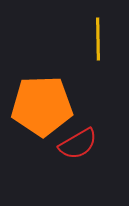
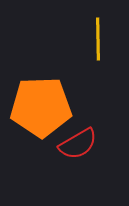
orange pentagon: moved 1 px left, 1 px down
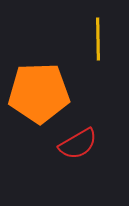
orange pentagon: moved 2 px left, 14 px up
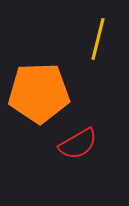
yellow line: rotated 15 degrees clockwise
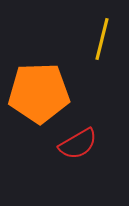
yellow line: moved 4 px right
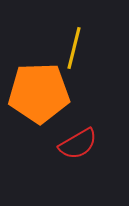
yellow line: moved 28 px left, 9 px down
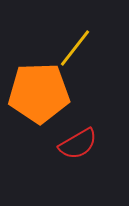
yellow line: moved 1 px right; rotated 24 degrees clockwise
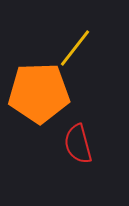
red semicircle: rotated 105 degrees clockwise
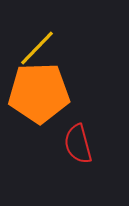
yellow line: moved 38 px left; rotated 6 degrees clockwise
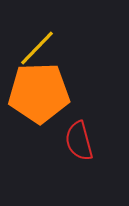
red semicircle: moved 1 px right, 3 px up
